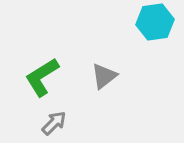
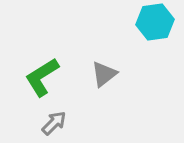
gray triangle: moved 2 px up
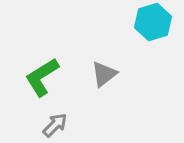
cyan hexagon: moved 2 px left; rotated 9 degrees counterclockwise
gray arrow: moved 1 px right, 2 px down
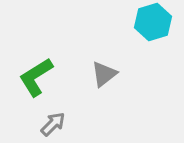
green L-shape: moved 6 px left
gray arrow: moved 2 px left, 1 px up
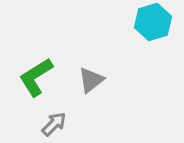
gray triangle: moved 13 px left, 6 px down
gray arrow: moved 1 px right
